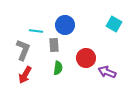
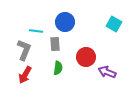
blue circle: moved 3 px up
gray rectangle: moved 1 px right, 1 px up
gray L-shape: moved 1 px right
red circle: moved 1 px up
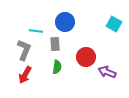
green semicircle: moved 1 px left, 1 px up
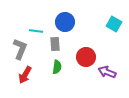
gray L-shape: moved 4 px left, 1 px up
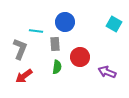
red circle: moved 6 px left
red arrow: moved 1 px left, 1 px down; rotated 24 degrees clockwise
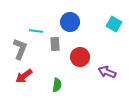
blue circle: moved 5 px right
green semicircle: moved 18 px down
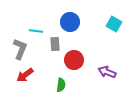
red circle: moved 6 px left, 3 px down
red arrow: moved 1 px right, 1 px up
green semicircle: moved 4 px right
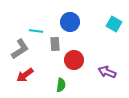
gray L-shape: rotated 35 degrees clockwise
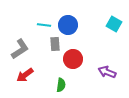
blue circle: moved 2 px left, 3 px down
cyan line: moved 8 px right, 6 px up
red circle: moved 1 px left, 1 px up
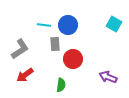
purple arrow: moved 1 px right, 5 px down
